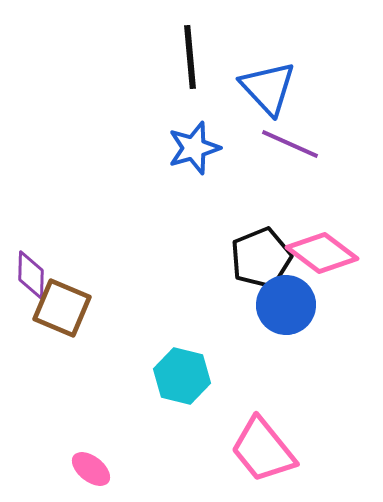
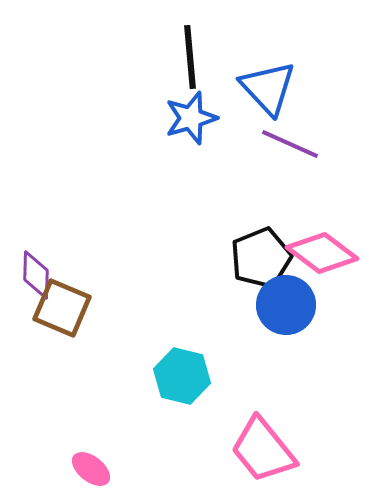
blue star: moved 3 px left, 30 px up
purple diamond: moved 5 px right
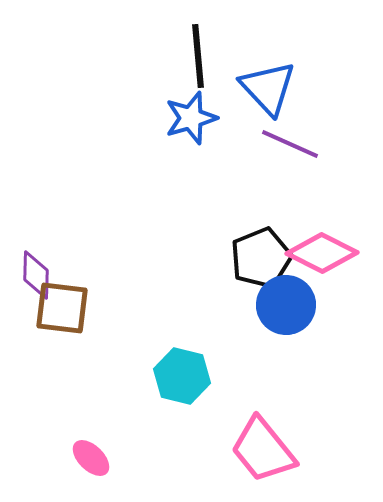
black line: moved 8 px right, 1 px up
pink diamond: rotated 10 degrees counterclockwise
brown square: rotated 16 degrees counterclockwise
pink ellipse: moved 11 px up; rotated 6 degrees clockwise
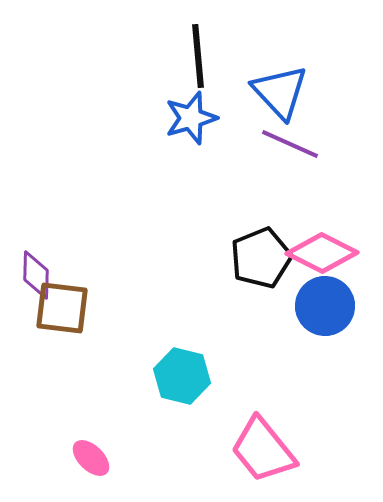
blue triangle: moved 12 px right, 4 px down
blue circle: moved 39 px right, 1 px down
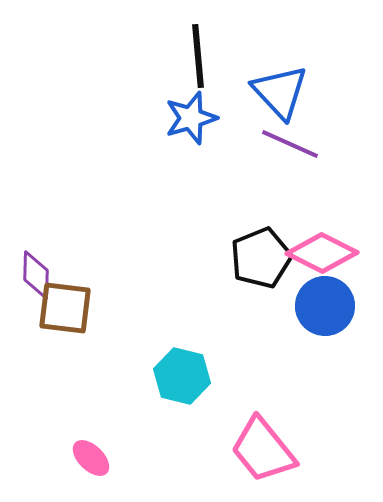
brown square: moved 3 px right
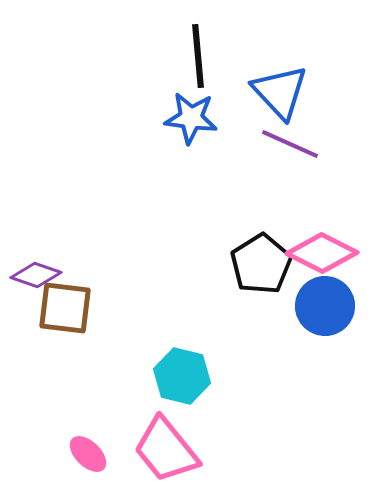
blue star: rotated 24 degrees clockwise
black pentagon: moved 6 px down; rotated 10 degrees counterclockwise
purple diamond: rotated 72 degrees counterclockwise
pink trapezoid: moved 97 px left
pink ellipse: moved 3 px left, 4 px up
